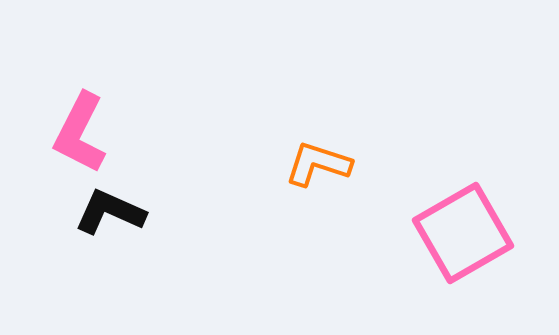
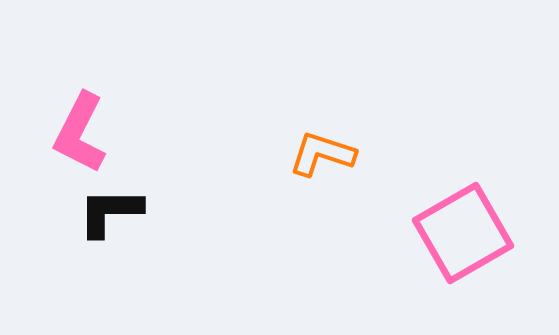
orange L-shape: moved 4 px right, 10 px up
black L-shape: rotated 24 degrees counterclockwise
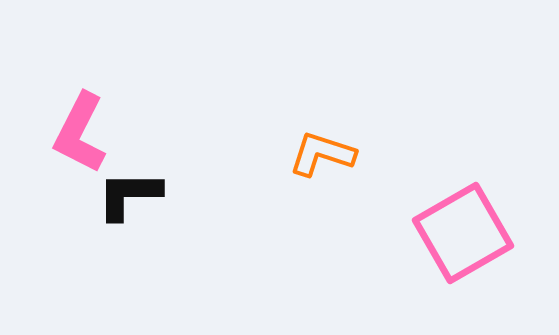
black L-shape: moved 19 px right, 17 px up
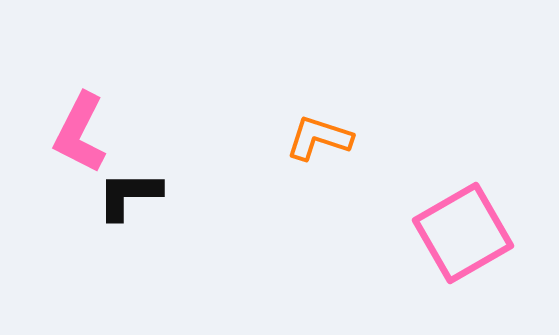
orange L-shape: moved 3 px left, 16 px up
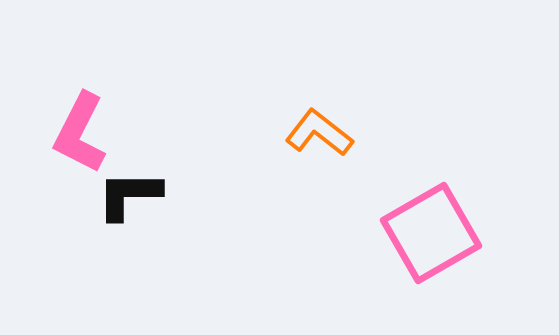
orange L-shape: moved 5 px up; rotated 20 degrees clockwise
pink square: moved 32 px left
